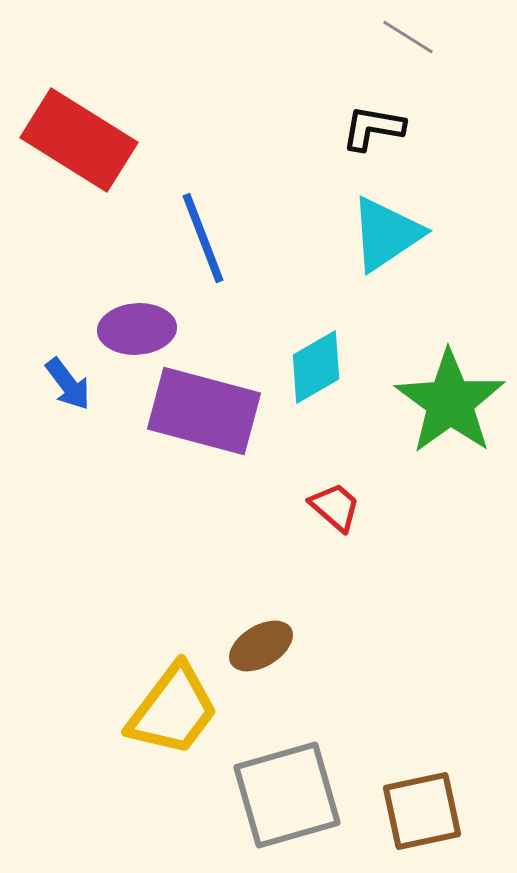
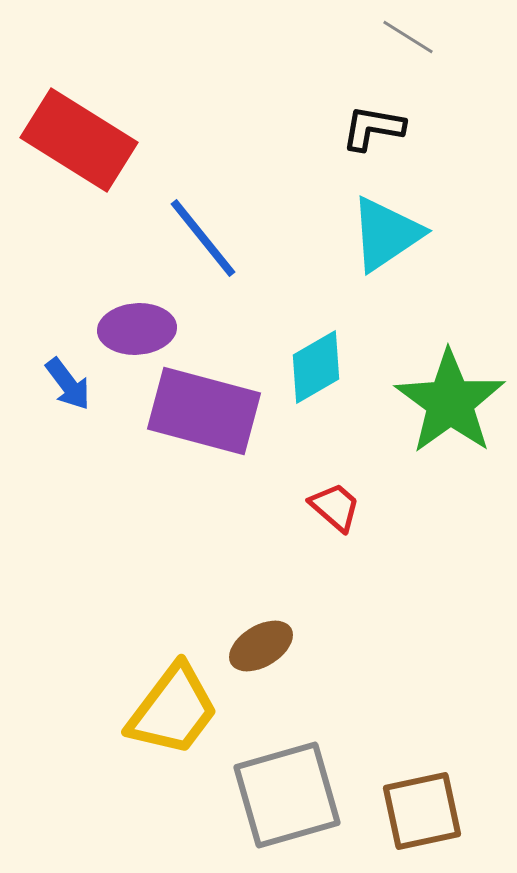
blue line: rotated 18 degrees counterclockwise
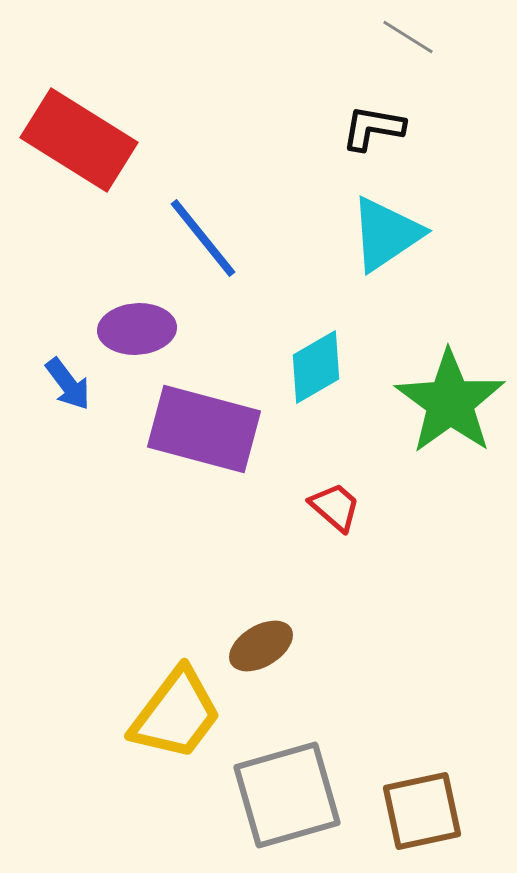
purple rectangle: moved 18 px down
yellow trapezoid: moved 3 px right, 4 px down
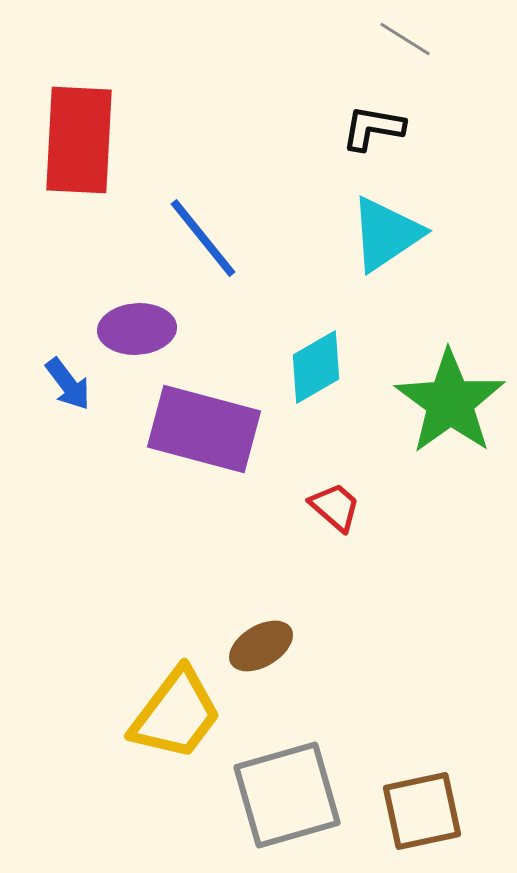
gray line: moved 3 px left, 2 px down
red rectangle: rotated 61 degrees clockwise
